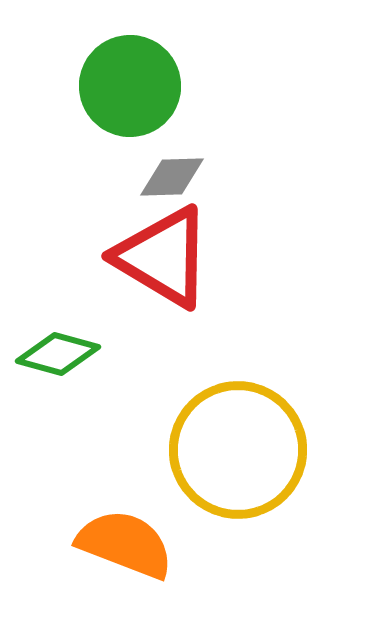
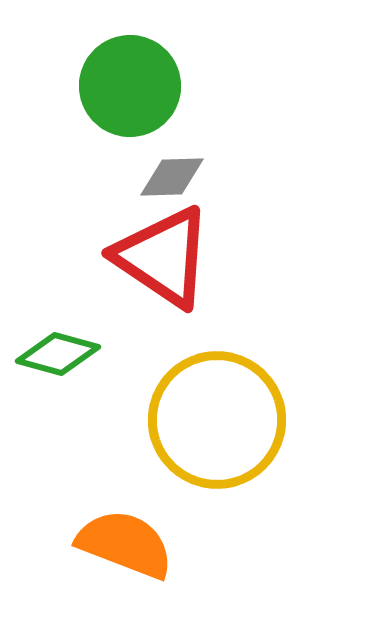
red triangle: rotated 3 degrees clockwise
yellow circle: moved 21 px left, 30 px up
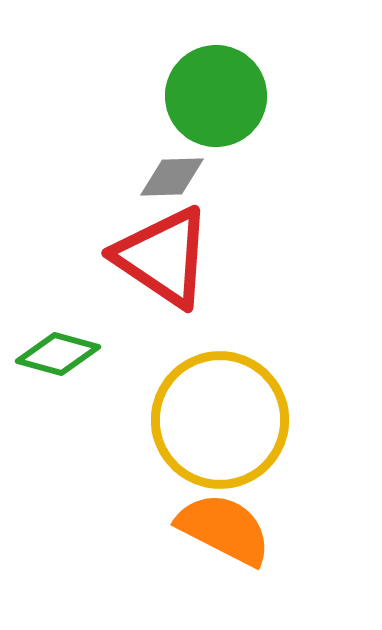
green circle: moved 86 px right, 10 px down
yellow circle: moved 3 px right
orange semicircle: moved 99 px right, 15 px up; rotated 6 degrees clockwise
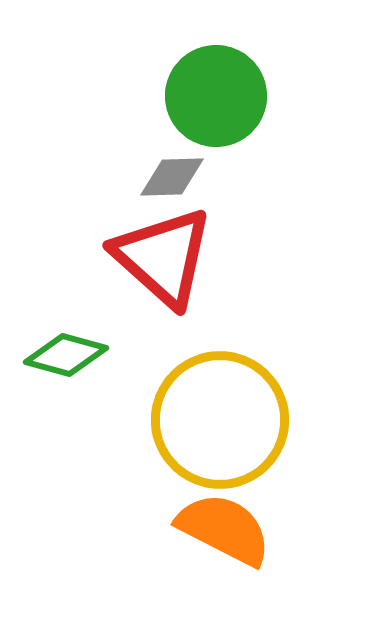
red triangle: rotated 8 degrees clockwise
green diamond: moved 8 px right, 1 px down
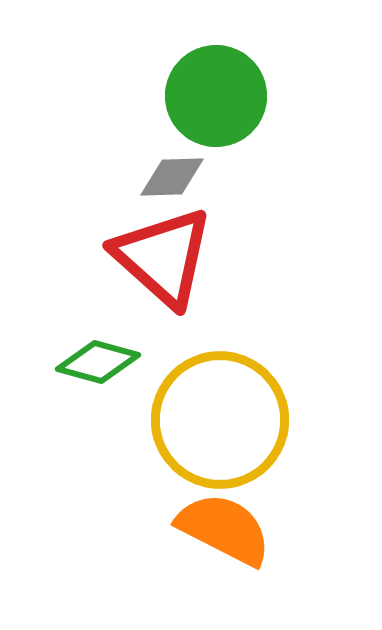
green diamond: moved 32 px right, 7 px down
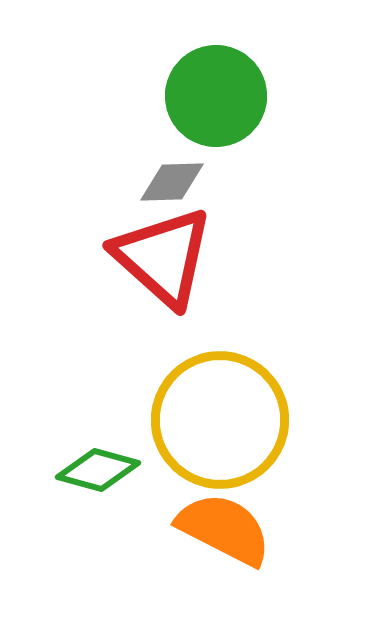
gray diamond: moved 5 px down
green diamond: moved 108 px down
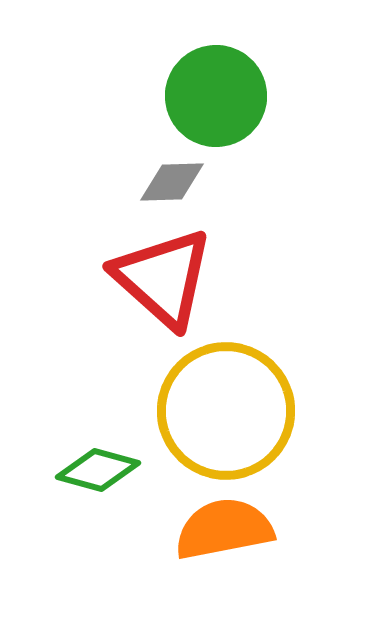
red triangle: moved 21 px down
yellow circle: moved 6 px right, 9 px up
orange semicircle: rotated 38 degrees counterclockwise
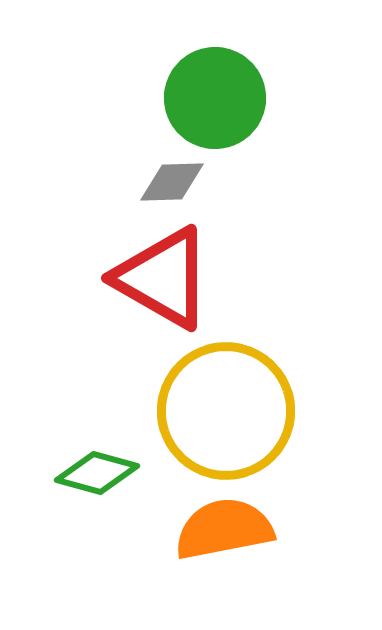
green circle: moved 1 px left, 2 px down
red triangle: rotated 12 degrees counterclockwise
green diamond: moved 1 px left, 3 px down
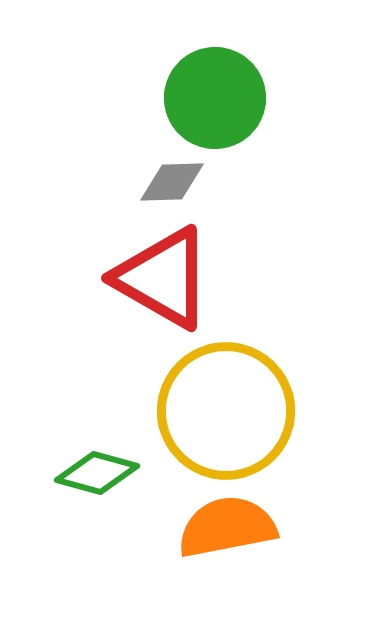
orange semicircle: moved 3 px right, 2 px up
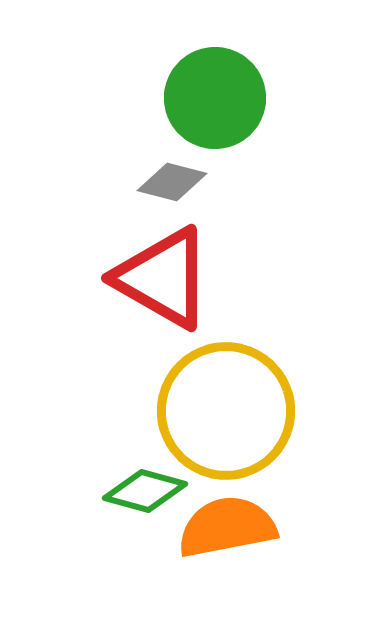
gray diamond: rotated 16 degrees clockwise
green diamond: moved 48 px right, 18 px down
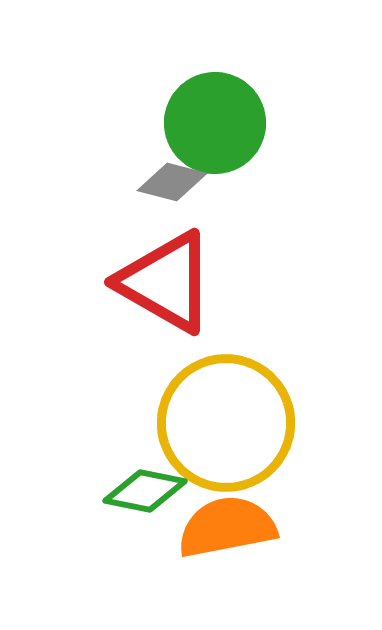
green circle: moved 25 px down
red triangle: moved 3 px right, 4 px down
yellow circle: moved 12 px down
green diamond: rotated 4 degrees counterclockwise
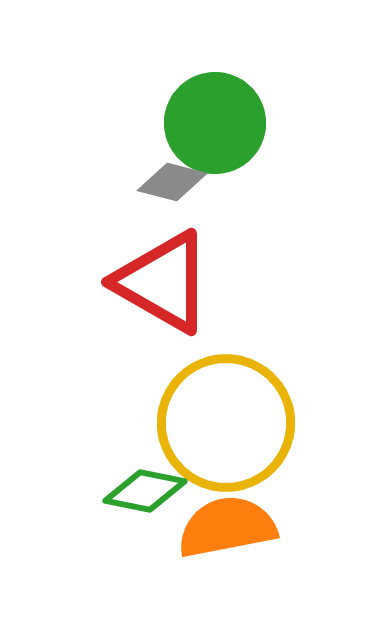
red triangle: moved 3 px left
